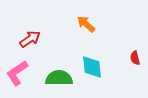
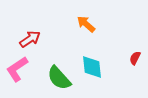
red semicircle: rotated 40 degrees clockwise
pink L-shape: moved 4 px up
green semicircle: rotated 132 degrees counterclockwise
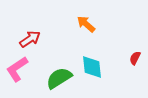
green semicircle: rotated 100 degrees clockwise
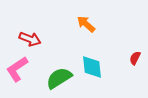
red arrow: rotated 55 degrees clockwise
